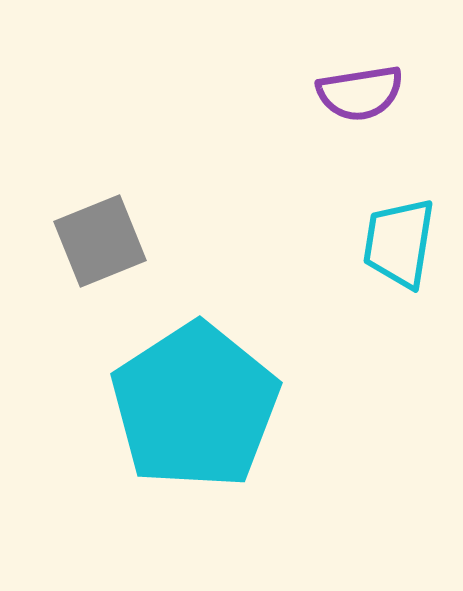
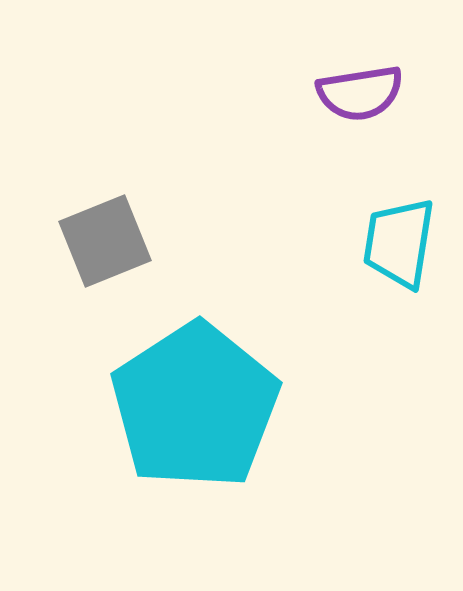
gray square: moved 5 px right
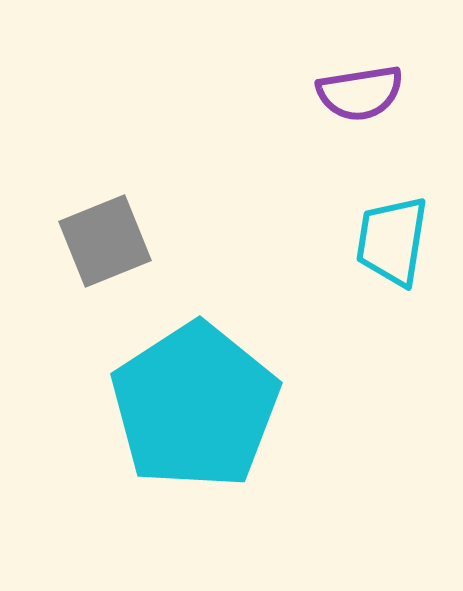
cyan trapezoid: moved 7 px left, 2 px up
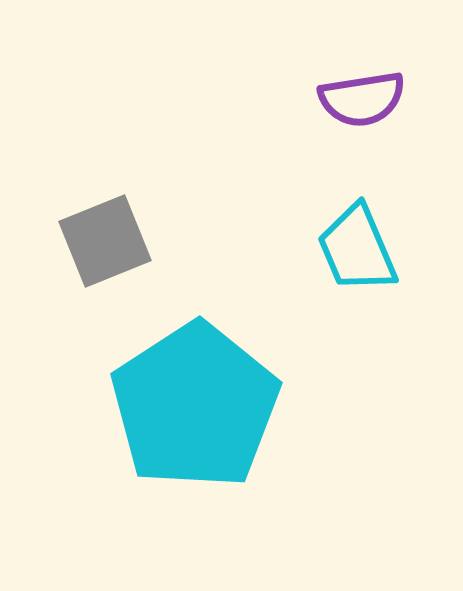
purple semicircle: moved 2 px right, 6 px down
cyan trapezoid: moved 35 px left, 8 px down; rotated 32 degrees counterclockwise
